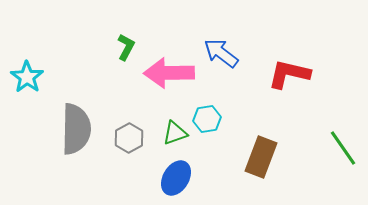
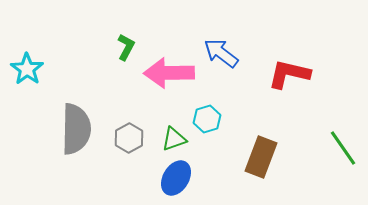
cyan star: moved 8 px up
cyan hexagon: rotated 8 degrees counterclockwise
green triangle: moved 1 px left, 6 px down
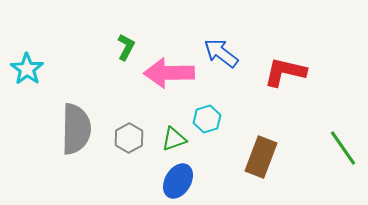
red L-shape: moved 4 px left, 2 px up
blue ellipse: moved 2 px right, 3 px down
